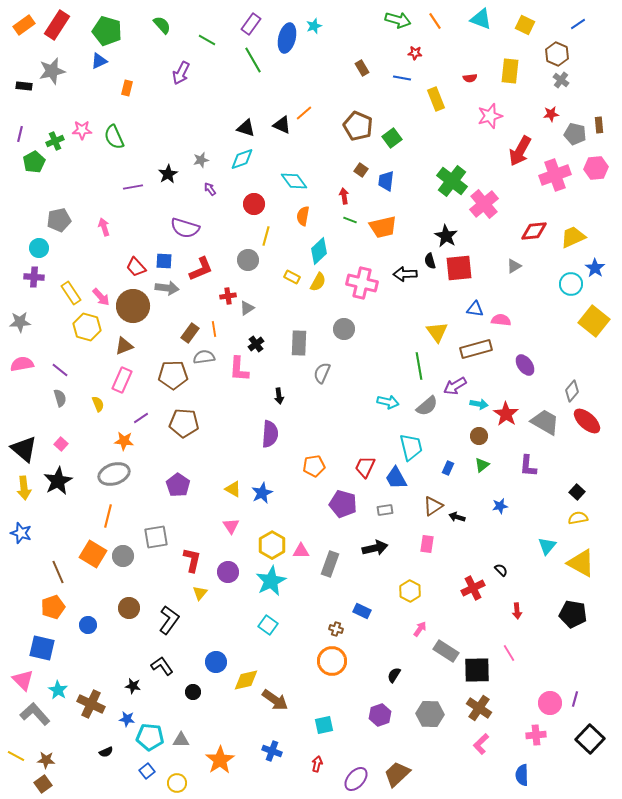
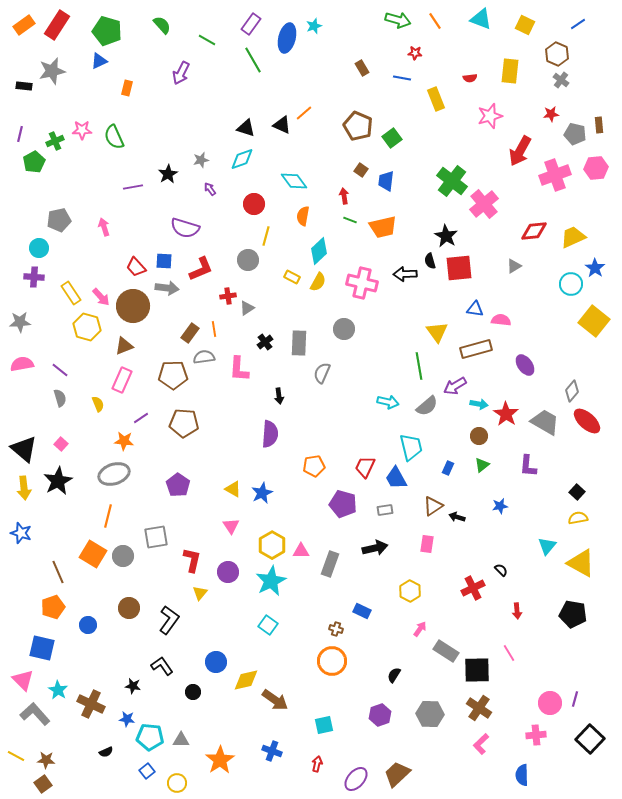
black cross at (256, 344): moved 9 px right, 2 px up
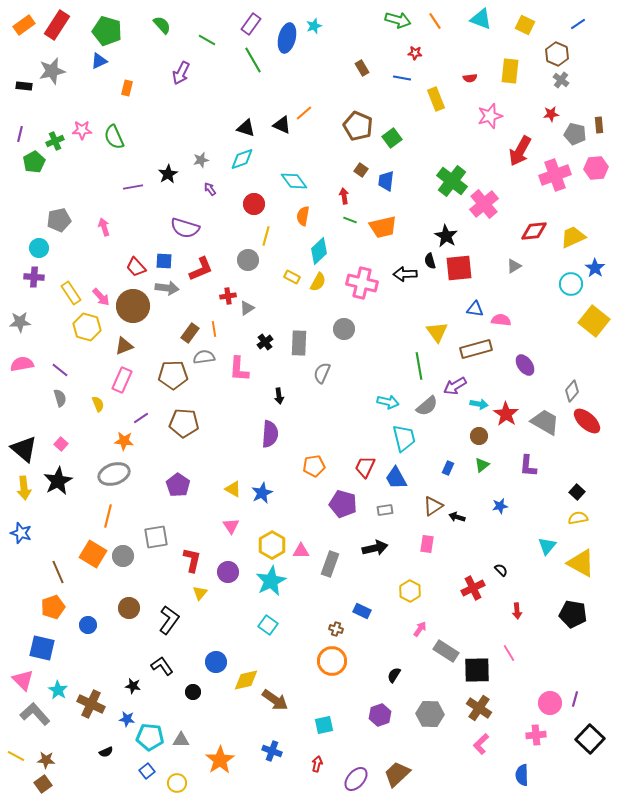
cyan trapezoid at (411, 447): moved 7 px left, 9 px up
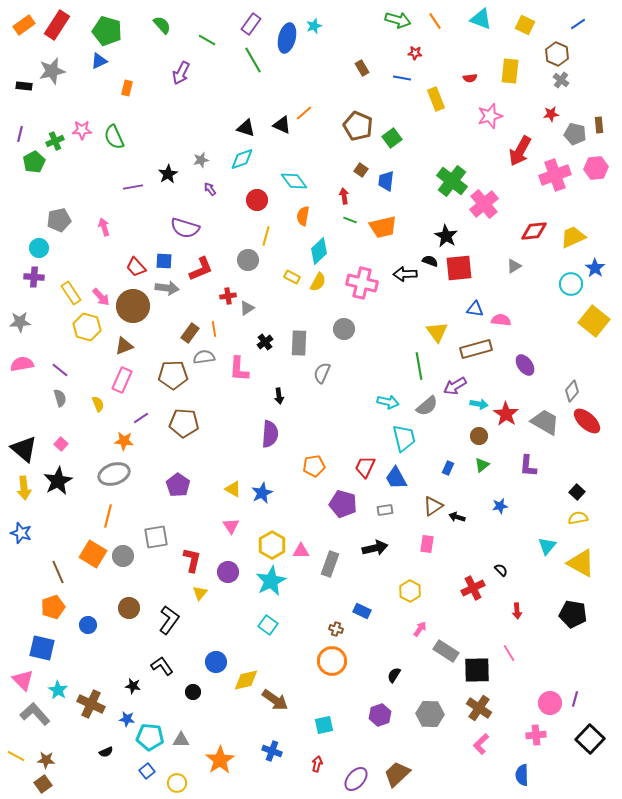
red circle at (254, 204): moved 3 px right, 4 px up
black semicircle at (430, 261): rotated 126 degrees clockwise
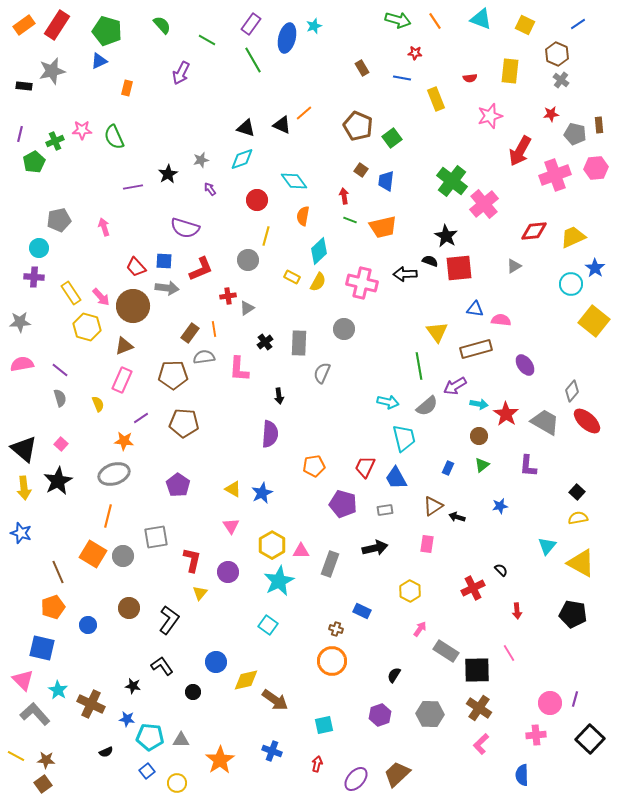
cyan star at (271, 581): moved 8 px right
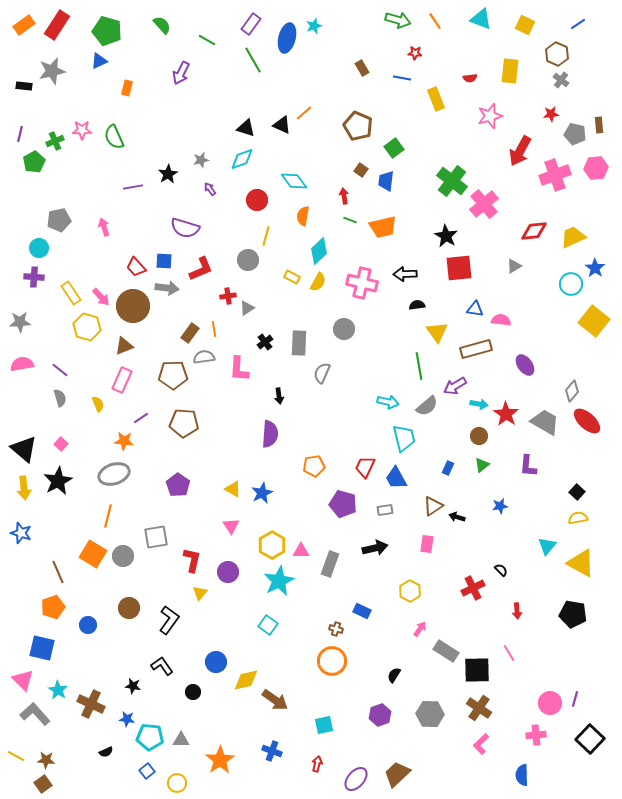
green square at (392, 138): moved 2 px right, 10 px down
black semicircle at (430, 261): moved 13 px left, 44 px down; rotated 28 degrees counterclockwise
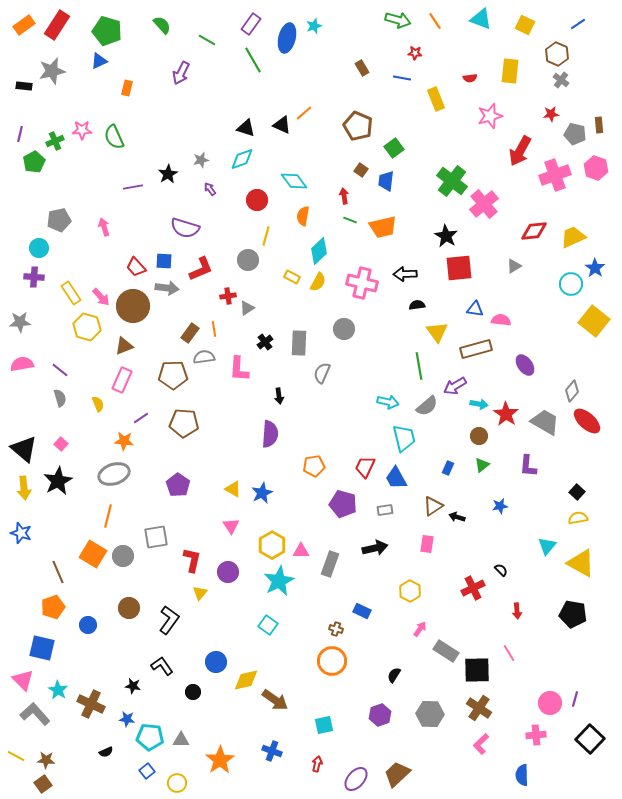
pink hexagon at (596, 168): rotated 25 degrees clockwise
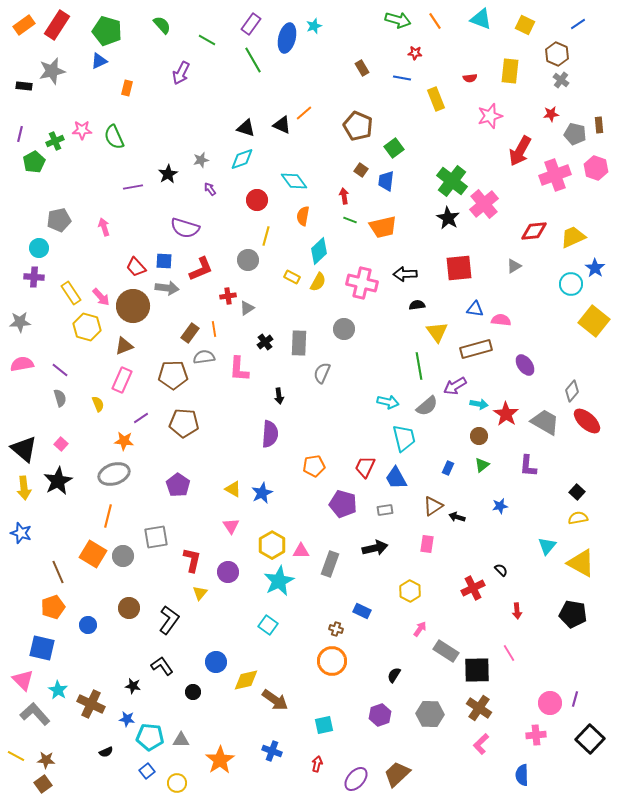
black star at (446, 236): moved 2 px right, 18 px up
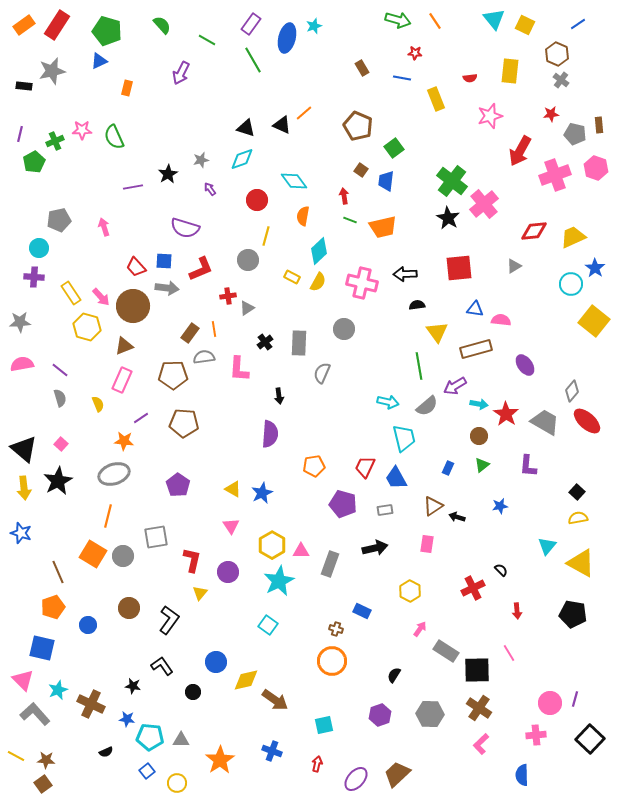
cyan triangle at (481, 19): moved 13 px right; rotated 30 degrees clockwise
cyan star at (58, 690): rotated 18 degrees clockwise
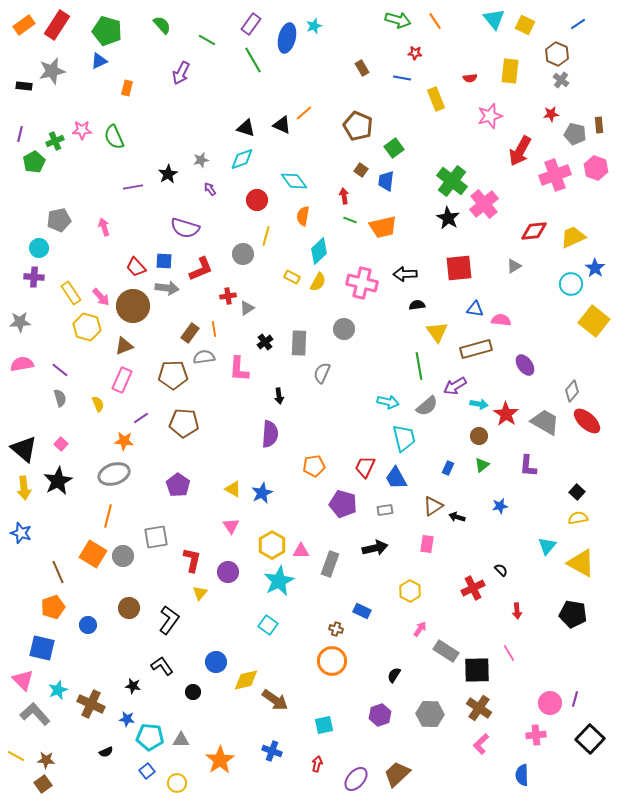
gray circle at (248, 260): moved 5 px left, 6 px up
